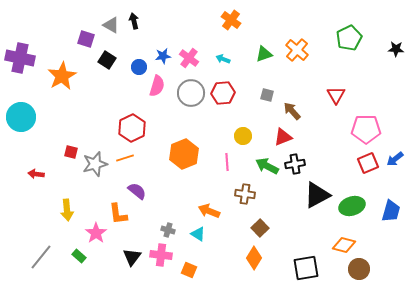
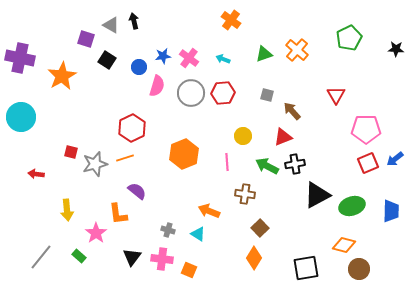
blue trapezoid at (391, 211): rotated 15 degrees counterclockwise
pink cross at (161, 255): moved 1 px right, 4 px down
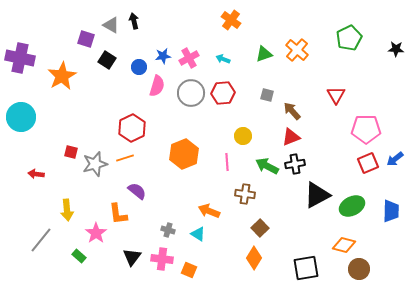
pink cross at (189, 58): rotated 24 degrees clockwise
red triangle at (283, 137): moved 8 px right
green ellipse at (352, 206): rotated 10 degrees counterclockwise
gray line at (41, 257): moved 17 px up
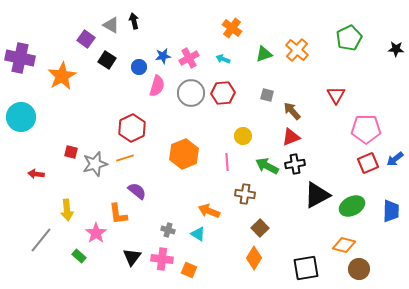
orange cross at (231, 20): moved 1 px right, 8 px down
purple square at (86, 39): rotated 18 degrees clockwise
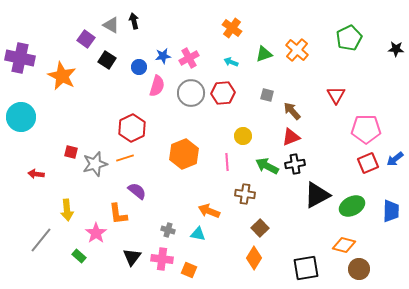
cyan arrow at (223, 59): moved 8 px right, 3 px down
orange star at (62, 76): rotated 16 degrees counterclockwise
cyan triangle at (198, 234): rotated 21 degrees counterclockwise
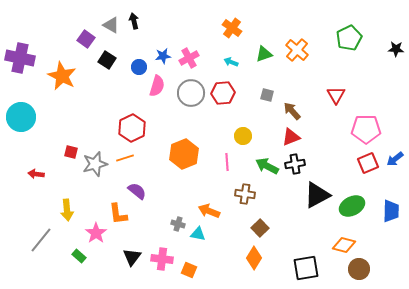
gray cross at (168, 230): moved 10 px right, 6 px up
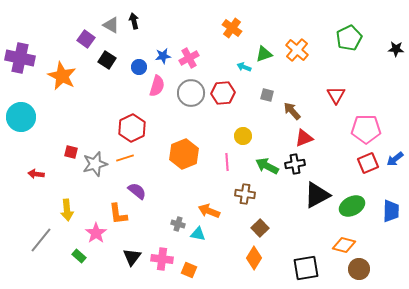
cyan arrow at (231, 62): moved 13 px right, 5 px down
red triangle at (291, 137): moved 13 px right, 1 px down
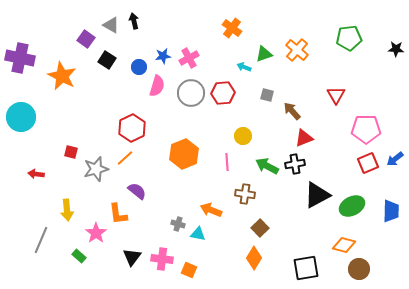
green pentagon at (349, 38): rotated 20 degrees clockwise
orange line at (125, 158): rotated 24 degrees counterclockwise
gray star at (95, 164): moved 1 px right, 5 px down
orange arrow at (209, 211): moved 2 px right, 1 px up
gray line at (41, 240): rotated 16 degrees counterclockwise
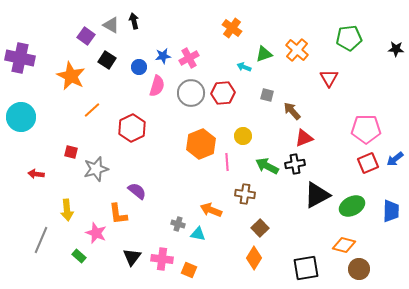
purple square at (86, 39): moved 3 px up
orange star at (62, 76): moved 9 px right
red triangle at (336, 95): moved 7 px left, 17 px up
orange hexagon at (184, 154): moved 17 px right, 10 px up
orange line at (125, 158): moved 33 px left, 48 px up
pink star at (96, 233): rotated 15 degrees counterclockwise
